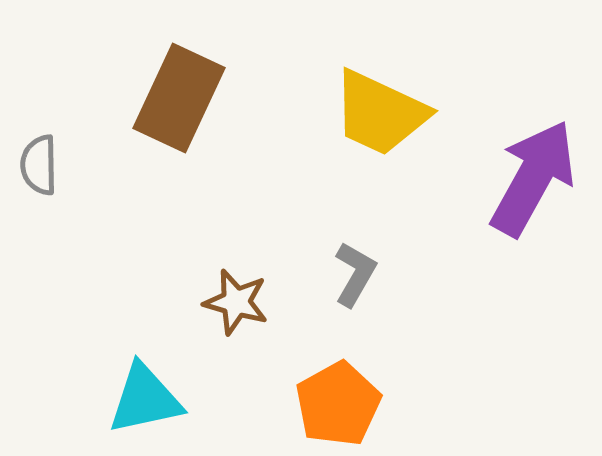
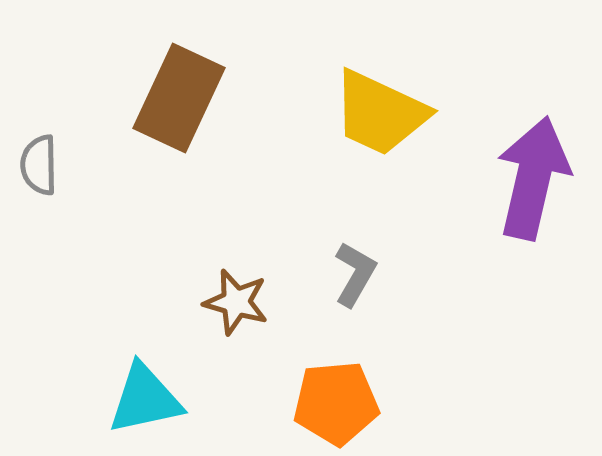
purple arrow: rotated 16 degrees counterclockwise
orange pentagon: moved 2 px left, 1 px up; rotated 24 degrees clockwise
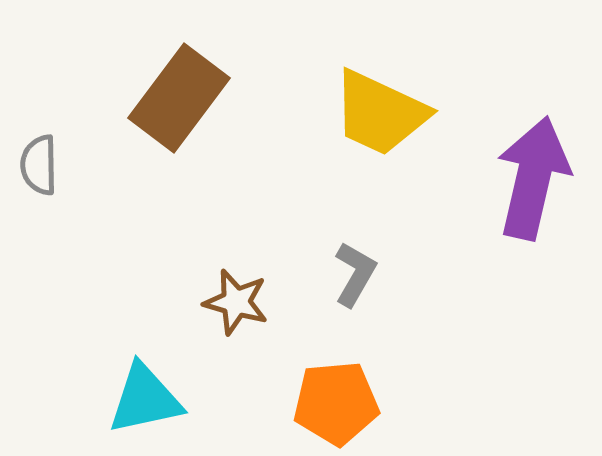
brown rectangle: rotated 12 degrees clockwise
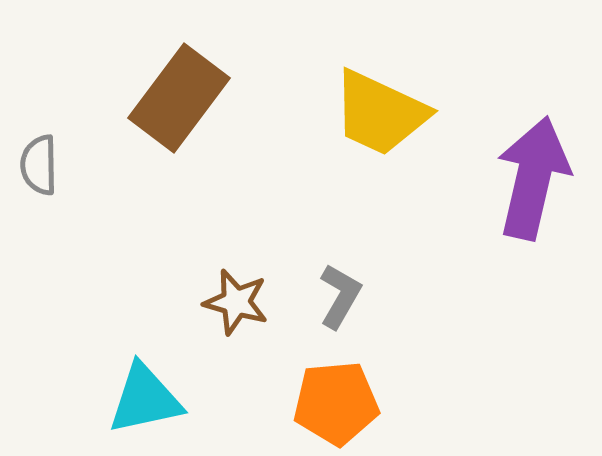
gray L-shape: moved 15 px left, 22 px down
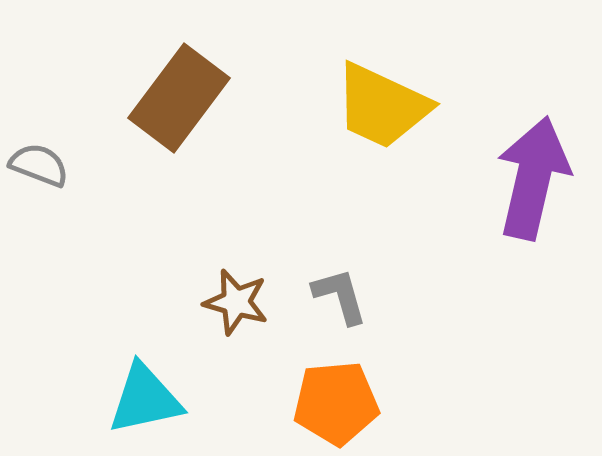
yellow trapezoid: moved 2 px right, 7 px up
gray semicircle: rotated 112 degrees clockwise
gray L-shape: rotated 46 degrees counterclockwise
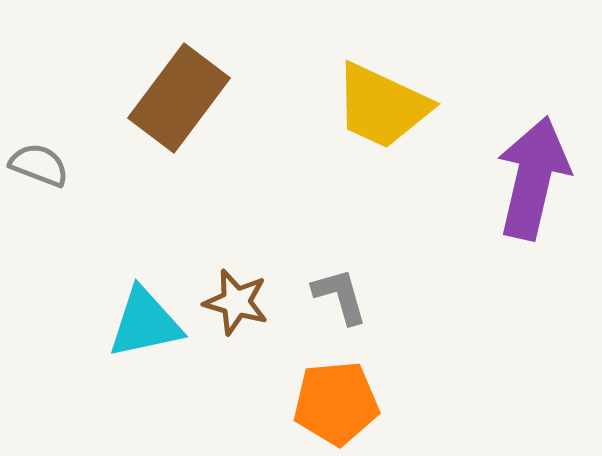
cyan triangle: moved 76 px up
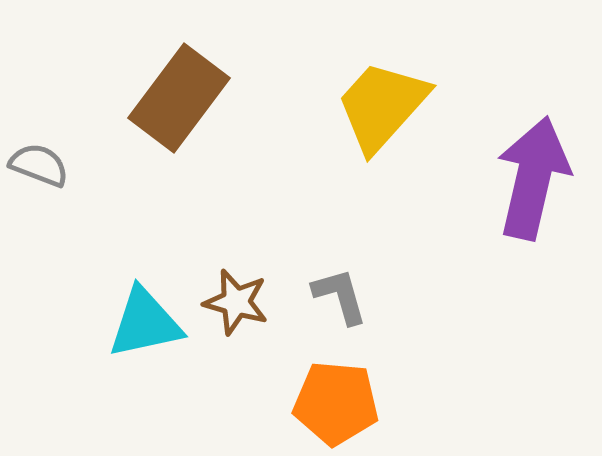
yellow trapezoid: rotated 107 degrees clockwise
orange pentagon: rotated 10 degrees clockwise
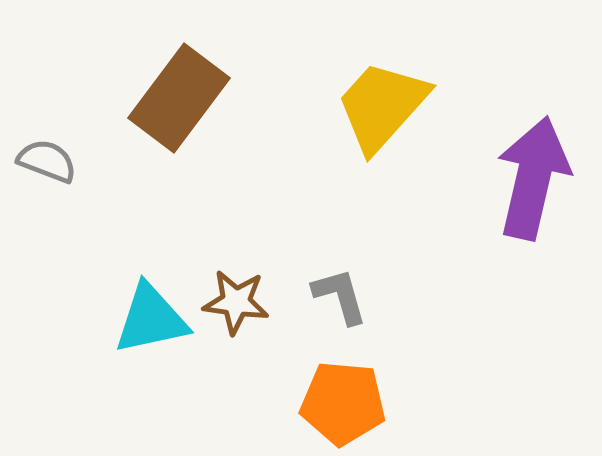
gray semicircle: moved 8 px right, 4 px up
brown star: rotated 8 degrees counterclockwise
cyan triangle: moved 6 px right, 4 px up
orange pentagon: moved 7 px right
